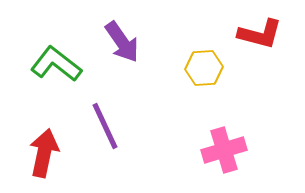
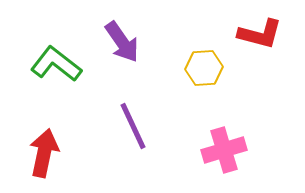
purple line: moved 28 px right
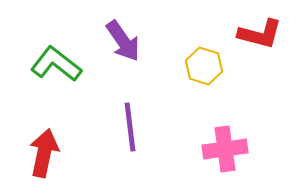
purple arrow: moved 1 px right, 1 px up
yellow hexagon: moved 2 px up; rotated 21 degrees clockwise
purple line: moved 3 px left, 1 px down; rotated 18 degrees clockwise
pink cross: moved 1 px right, 1 px up; rotated 9 degrees clockwise
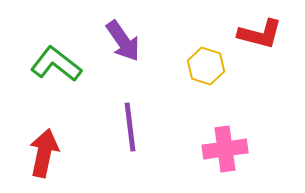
yellow hexagon: moved 2 px right
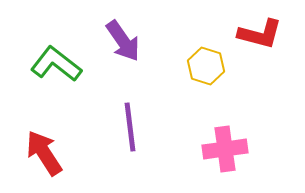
red arrow: rotated 45 degrees counterclockwise
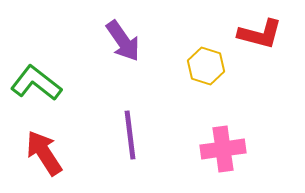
green L-shape: moved 20 px left, 19 px down
purple line: moved 8 px down
pink cross: moved 2 px left
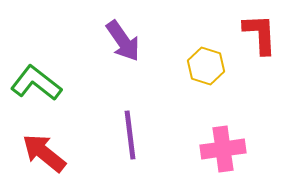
red L-shape: rotated 108 degrees counterclockwise
red arrow: rotated 18 degrees counterclockwise
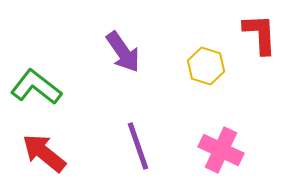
purple arrow: moved 11 px down
green L-shape: moved 4 px down
purple line: moved 8 px right, 11 px down; rotated 12 degrees counterclockwise
pink cross: moved 2 px left, 1 px down; rotated 33 degrees clockwise
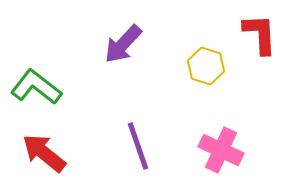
purple arrow: moved 8 px up; rotated 78 degrees clockwise
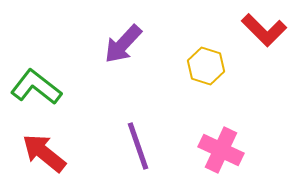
red L-shape: moved 4 px right, 4 px up; rotated 138 degrees clockwise
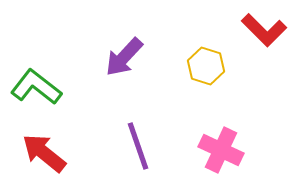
purple arrow: moved 1 px right, 13 px down
